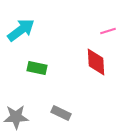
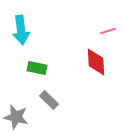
cyan arrow: rotated 120 degrees clockwise
gray rectangle: moved 12 px left, 13 px up; rotated 18 degrees clockwise
gray star: rotated 15 degrees clockwise
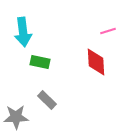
cyan arrow: moved 2 px right, 2 px down
green rectangle: moved 3 px right, 6 px up
gray rectangle: moved 2 px left
gray star: rotated 15 degrees counterclockwise
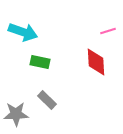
cyan arrow: rotated 64 degrees counterclockwise
gray star: moved 3 px up
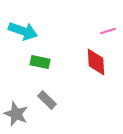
cyan arrow: moved 1 px up
gray star: rotated 25 degrees clockwise
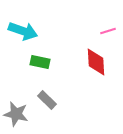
gray star: rotated 10 degrees counterclockwise
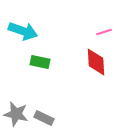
pink line: moved 4 px left, 1 px down
gray rectangle: moved 3 px left, 18 px down; rotated 18 degrees counterclockwise
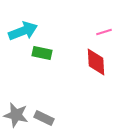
cyan arrow: rotated 40 degrees counterclockwise
green rectangle: moved 2 px right, 9 px up
gray star: moved 1 px down
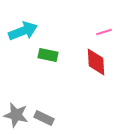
green rectangle: moved 6 px right, 2 px down
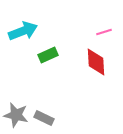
green rectangle: rotated 36 degrees counterclockwise
